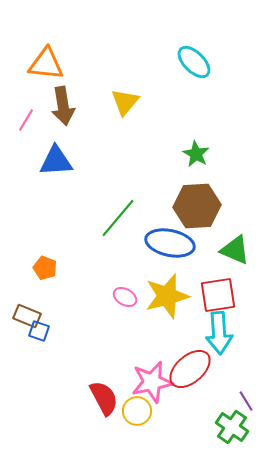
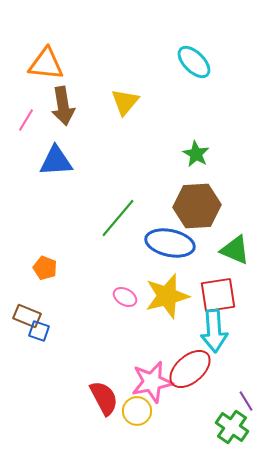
cyan arrow: moved 5 px left, 2 px up
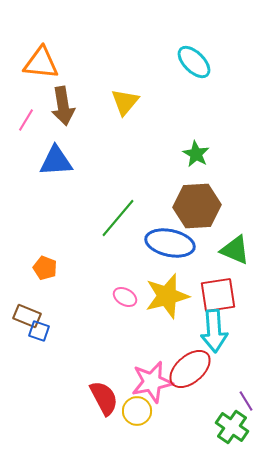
orange triangle: moved 5 px left, 1 px up
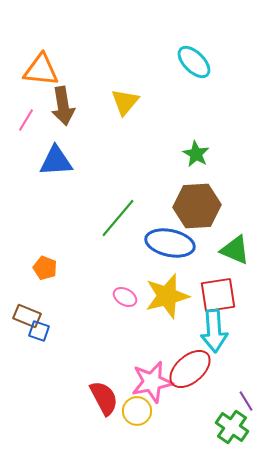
orange triangle: moved 7 px down
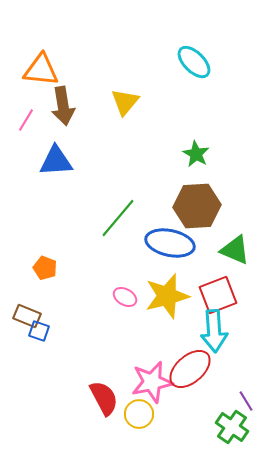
red square: rotated 12 degrees counterclockwise
yellow circle: moved 2 px right, 3 px down
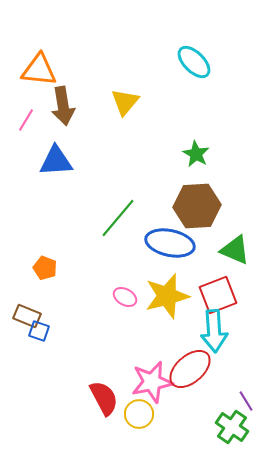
orange triangle: moved 2 px left
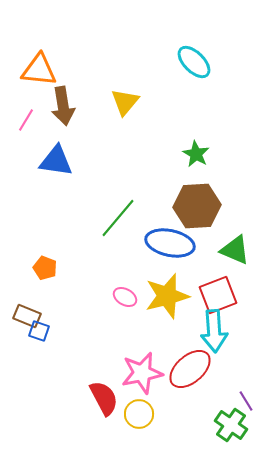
blue triangle: rotated 12 degrees clockwise
pink star: moved 10 px left, 9 px up
green cross: moved 1 px left, 2 px up
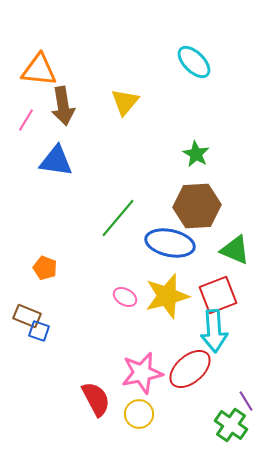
red semicircle: moved 8 px left, 1 px down
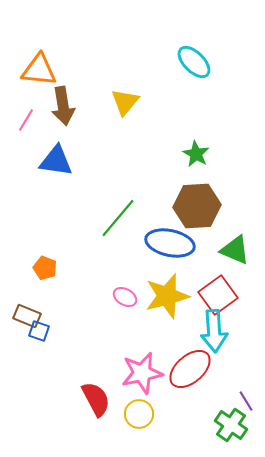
red square: rotated 15 degrees counterclockwise
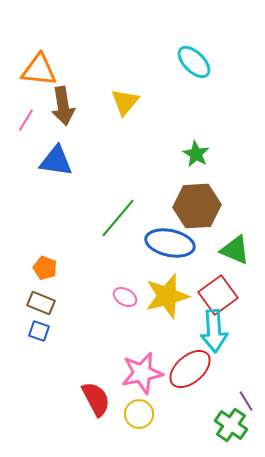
brown rectangle: moved 14 px right, 13 px up
